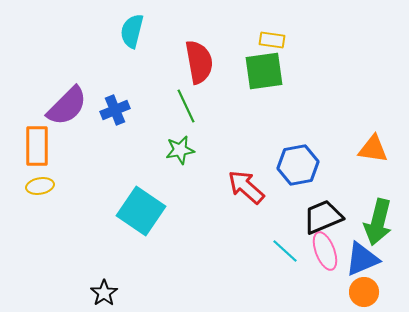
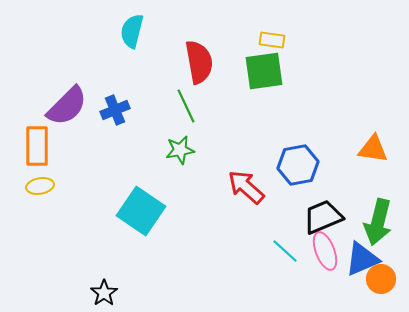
orange circle: moved 17 px right, 13 px up
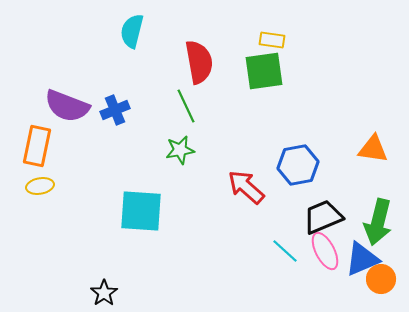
purple semicircle: rotated 66 degrees clockwise
orange rectangle: rotated 12 degrees clockwise
cyan square: rotated 30 degrees counterclockwise
pink ellipse: rotated 6 degrees counterclockwise
